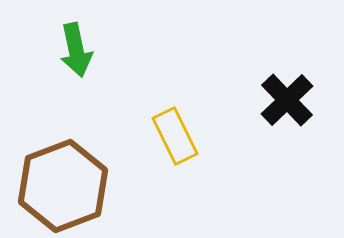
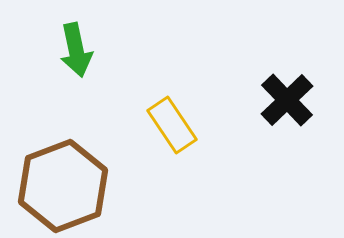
yellow rectangle: moved 3 px left, 11 px up; rotated 8 degrees counterclockwise
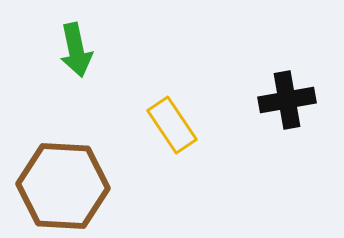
black cross: rotated 34 degrees clockwise
brown hexagon: rotated 24 degrees clockwise
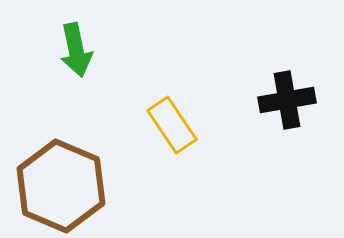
brown hexagon: moved 2 px left; rotated 20 degrees clockwise
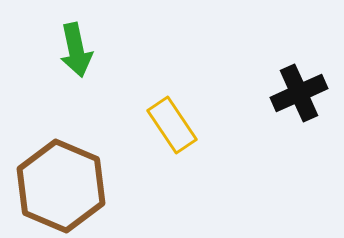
black cross: moved 12 px right, 7 px up; rotated 14 degrees counterclockwise
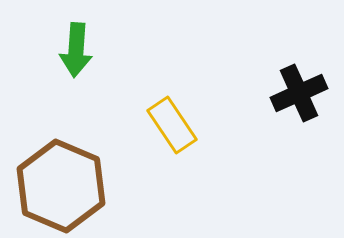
green arrow: rotated 16 degrees clockwise
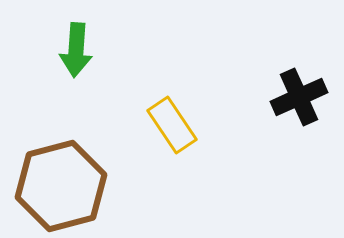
black cross: moved 4 px down
brown hexagon: rotated 22 degrees clockwise
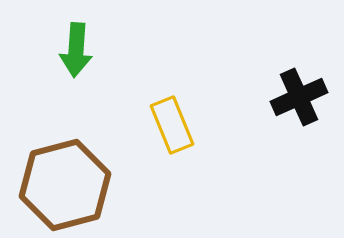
yellow rectangle: rotated 12 degrees clockwise
brown hexagon: moved 4 px right, 1 px up
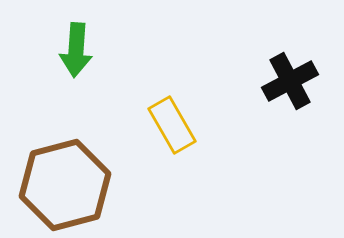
black cross: moved 9 px left, 16 px up; rotated 4 degrees counterclockwise
yellow rectangle: rotated 8 degrees counterclockwise
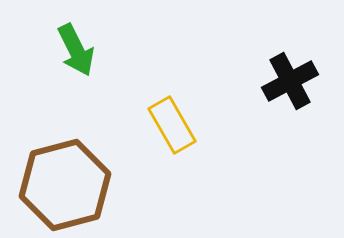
green arrow: rotated 30 degrees counterclockwise
